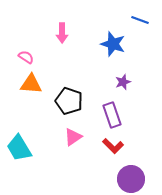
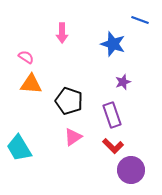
purple circle: moved 9 px up
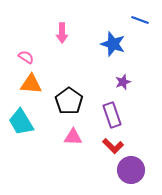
black pentagon: rotated 16 degrees clockwise
pink triangle: rotated 36 degrees clockwise
cyan trapezoid: moved 2 px right, 26 px up
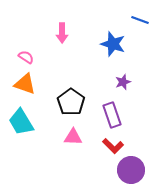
orange triangle: moved 6 px left; rotated 15 degrees clockwise
black pentagon: moved 2 px right, 1 px down
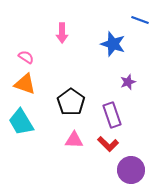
purple star: moved 5 px right
pink triangle: moved 1 px right, 3 px down
red L-shape: moved 5 px left, 2 px up
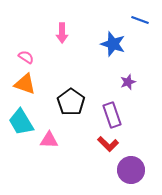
pink triangle: moved 25 px left
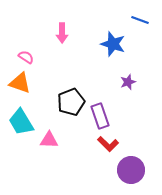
orange triangle: moved 5 px left, 1 px up
black pentagon: rotated 16 degrees clockwise
purple rectangle: moved 12 px left, 1 px down
